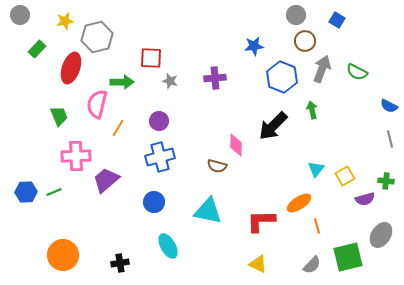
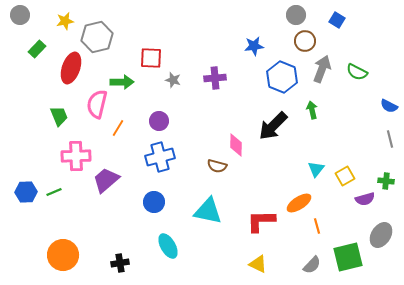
gray star at (170, 81): moved 3 px right, 1 px up
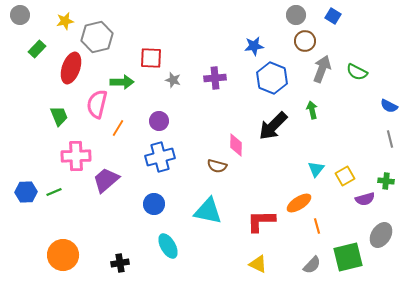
blue square at (337, 20): moved 4 px left, 4 px up
blue hexagon at (282, 77): moved 10 px left, 1 px down
blue circle at (154, 202): moved 2 px down
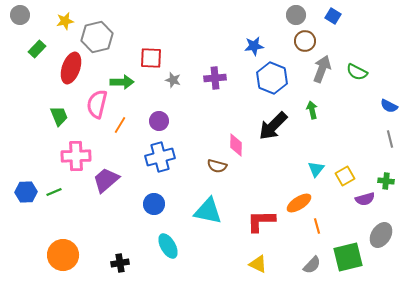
orange line at (118, 128): moved 2 px right, 3 px up
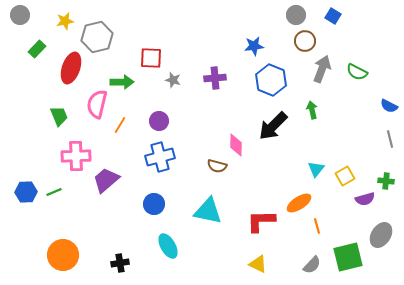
blue hexagon at (272, 78): moved 1 px left, 2 px down
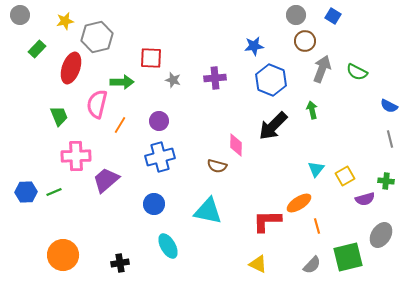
red L-shape at (261, 221): moved 6 px right
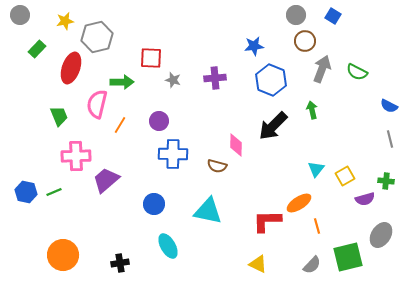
blue cross at (160, 157): moved 13 px right, 3 px up; rotated 16 degrees clockwise
blue hexagon at (26, 192): rotated 15 degrees clockwise
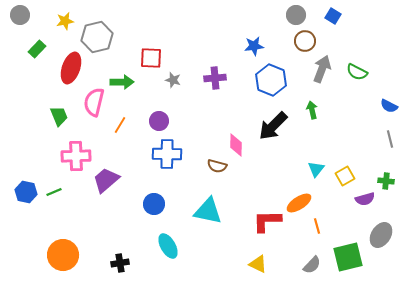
pink semicircle at (97, 104): moved 3 px left, 2 px up
blue cross at (173, 154): moved 6 px left
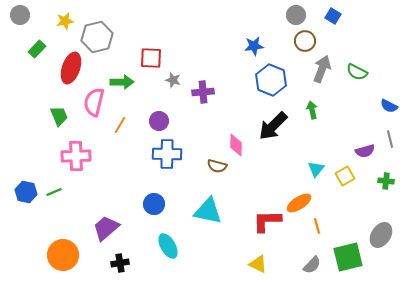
purple cross at (215, 78): moved 12 px left, 14 px down
purple trapezoid at (106, 180): moved 48 px down
purple semicircle at (365, 199): moved 48 px up
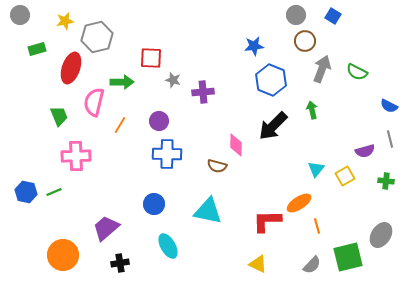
green rectangle at (37, 49): rotated 30 degrees clockwise
